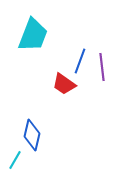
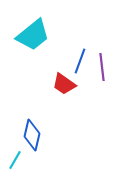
cyan trapezoid: rotated 30 degrees clockwise
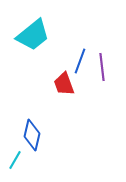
red trapezoid: rotated 35 degrees clockwise
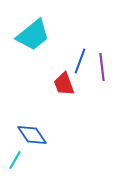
blue diamond: rotated 48 degrees counterclockwise
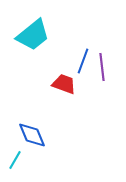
blue line: moved 3 px right
red trapezoid: rotated 130 degrees clockwise
blue diamond: rotated 12 degrees clockwise
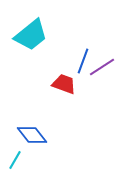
cyan trapezoid: moved 2 px left
purple line: rotated 64 degrees clockwise
blue diamond: rotated 16 degrees counterclockwise
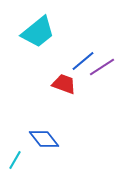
cyan trapezoid: moved 7 px right, 3 px up
blue line: rotated 30 degrees clockwise
blue diamond: moved 12 px right, 4 px down
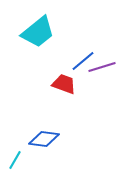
purple line: rotated 16 degrees clockwise
blue diamond: rotated 44 degrees counterclockwise
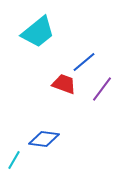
blue line: moved 1 px right, 1 px down
purple line: moved 22 px down; rotated 36 degrees counterclockwise
cyan line: moved 1 px left
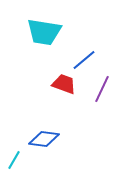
cyan trapezoid: moved 6 px right; rotated 48 degrees clockwise
blue line: moved 2 px up
purple line: rotated 12 degrees counterclockwise
